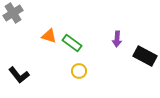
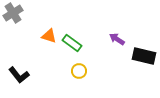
purple arrow: rotated 119 degrees clockwise
black rectangle: moved 1 px left; rotated 15 degrees counterclockwise
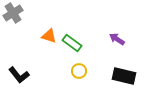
black rectangle: moved 20 px left, 20 px down
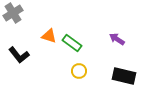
black L-shape: moved 20 px up
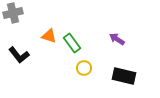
gray cross: rotated 18 degrees clockwise
green rectangle: rotated 18 degrees clockwise
yellow circle: moved 5 px right, 3 px up
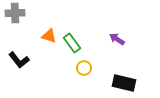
gray cross: moved 2 px right; rotated 12 degrees clockwise
black L-shape: moved 5 px down
black rectangle: moved 7 px down
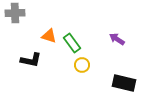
black L-shape: moved 12 px right; rotated 40 degrees counterclockwise
yellow circle: moved 2 px left, 3 px up
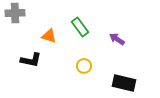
green rectangle: moved 8 px right, 16 px up
yellow circle: moved 2 px right, 1 px down
